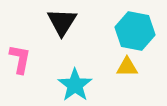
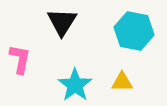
cyan hexagon: moved 1 px left
yellow triangle: moved 5 px left, 15 px down
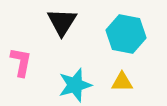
cyan hexagon: moved 8 px left, 3 px down
pink L-shape: moved 1 px right, 3 px down
cyan star: rotated 20 degrees clockwise
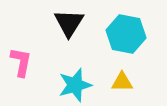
black triangle: moved 7 px right, 1 px down
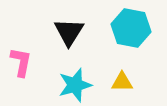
black triangle: moved 9 px down
cyan hexagon: moved 5 px right, 6 px up
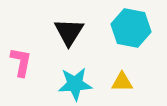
cyan star: moved 1 px up; rotated 12 degrees clockwise
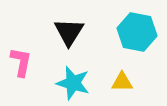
cyan hexagon: moved 6 px right, 4 px down
cyan star: moved 2 px left, 1 px up; rotated 20 degrees clockwise
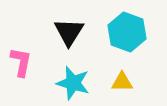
cyan hexagon: moved 10 px left; rotated 9 degrees clockwise
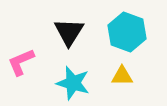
pink L-shape: rotated 124 degrees counterclockwise
yellow triangle: moved 6 px up
